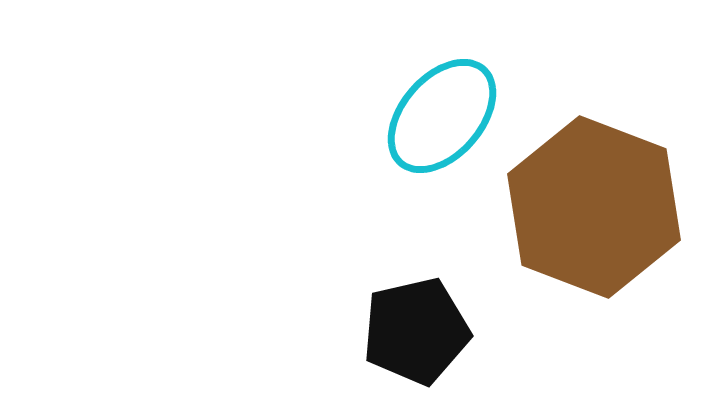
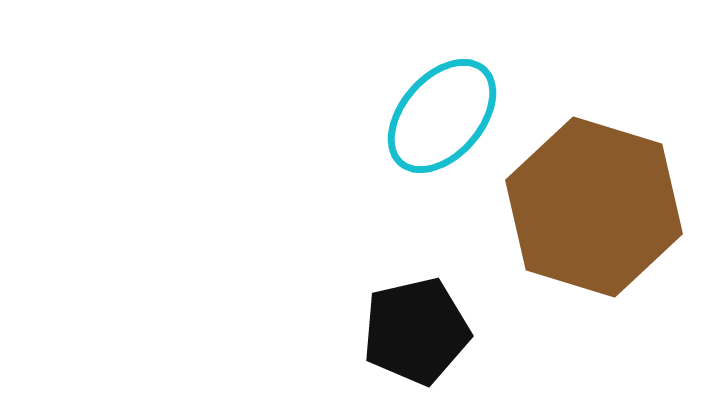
brown hexagon: rotated 4 degrees counterclockwise
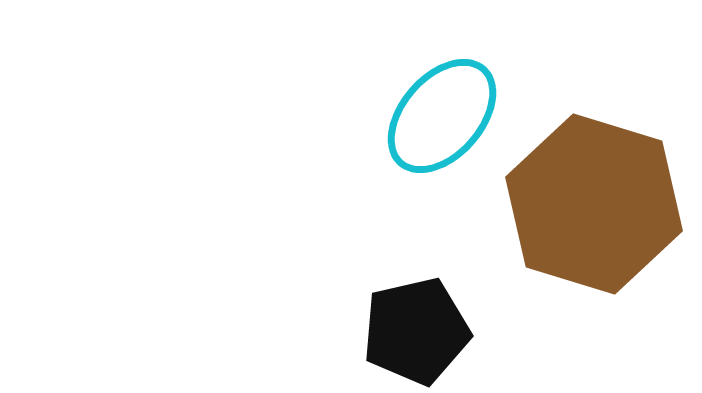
brown hexagon: moved 3 px up
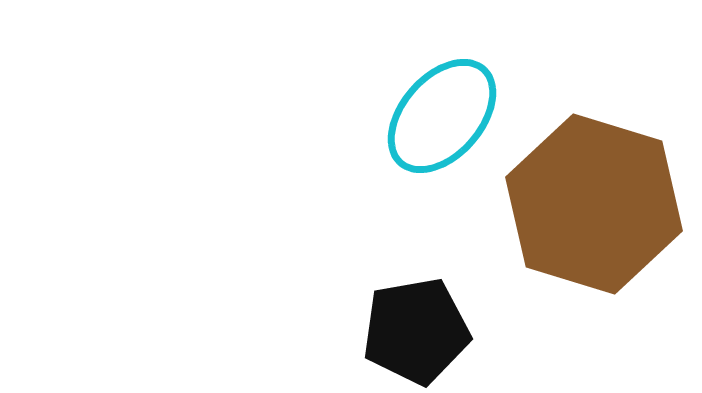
black pentagon: rotated 3 degrees clockwise
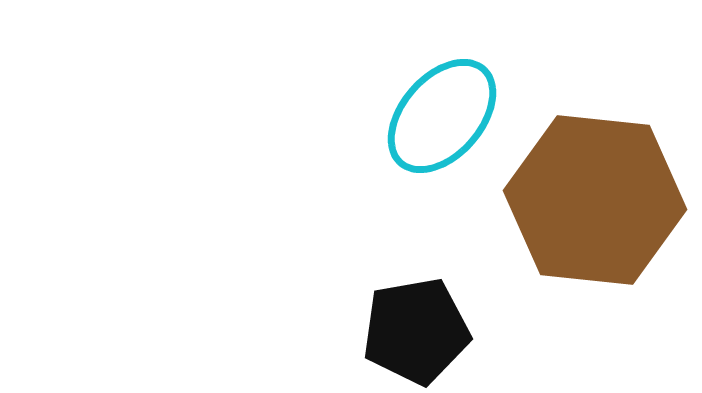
brown hexagon: moved 1 px right, 4 px up; rotated 11 degrees counterclockwise
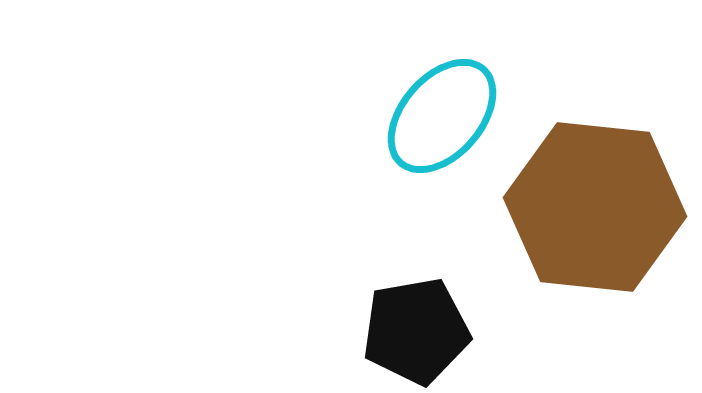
brown hexagon: moved 7 px down
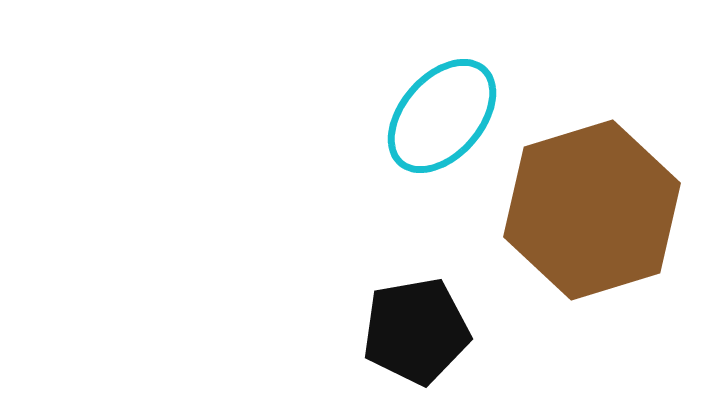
brown hexagon: moved 3 px left, 3 px down; rotated 23 degrees counterclockwise
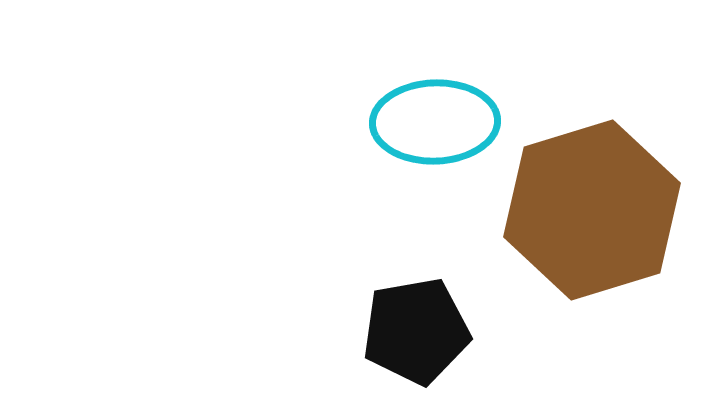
cyan ellipse: moved 7 px left, 6 px down; rotated 47 degrees clockwise
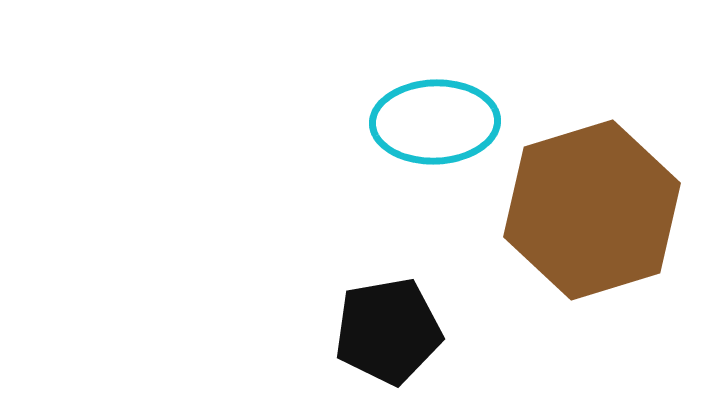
black pentagon: moved 28 px left
